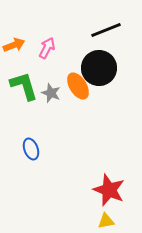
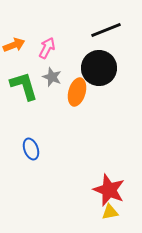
orange ellipse: moved 1 px left, 6 px down; rotated 48 degrees clockwise
gray star: moved 1 px right, 16 px up
yellow triangle: moved 4 px right, 9 px up
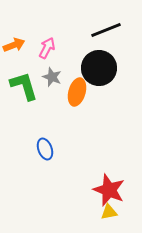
blue ellipse: moved 14 px right
yellow triangle: moved 1 px left
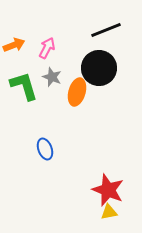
red star: moved 1 px left
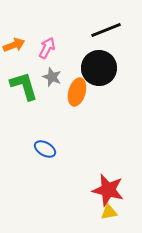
blue ellipse: rotated 40 degrees counterclockwise
red star: rotated 8 degrees counterclockwise
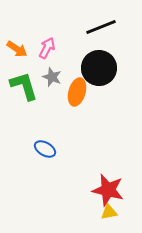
black line: moved 5 px left, 3 px up
orange arrow: moved 3 px right, 4 px down; rotated 55 degrees clockwise
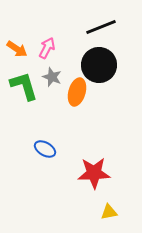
black circle: moved 3 px up
red star: moved 14 px left, 17 px up; rotated 16 degrees counterclockwise
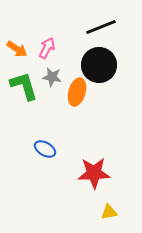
gray star: rotated 12 degrees counterclockwise
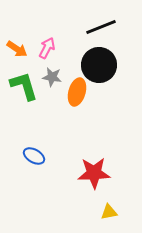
blue ellipse: moved 11 px left, 7 px down
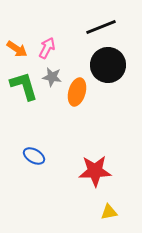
black circle: moved 9 px right
red star: moved 1 px right, 2 px up
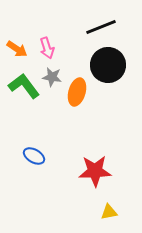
pink arrow: rotated 135 degrees clockwise
green L-shape: rotated 20 degrees counterclockwise
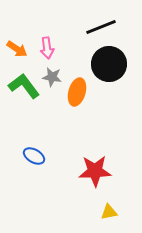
pink arrow: rotated 10 degrees clockwise
black circle: moved 1 px right, 1 px up
